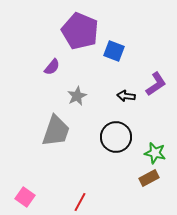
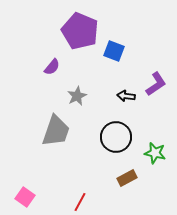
brown rectangle: moved 22 px left
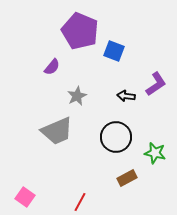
gray trapezoid: moved 1 px right; rotated 48 degrees clockwise
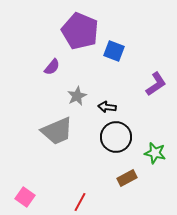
black arrow: moved 19 px left, 11 px down
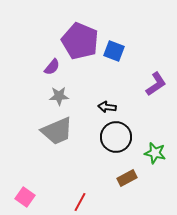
purple pentagon: moved 10 px down
gray star: moved 18 px left; rotated 24 degrees clockwise
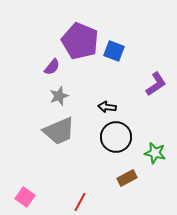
gray star: rotated 18 degrees counterclockwise
gray trapezoid: moved 2 px right
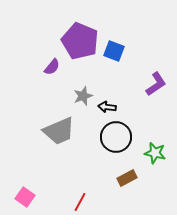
gray star: moved 24 px right
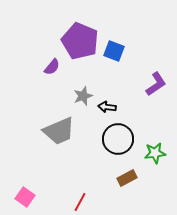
black circle: moved 2 px right, 2 px down
green star: rotated 20 degrees counterclockwise
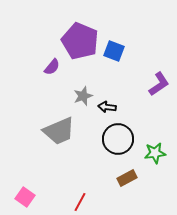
purple L-shape: moved 3 px right
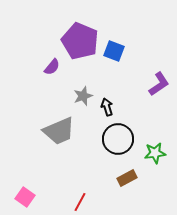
black arrow: rotated 66 degrees clockwise
